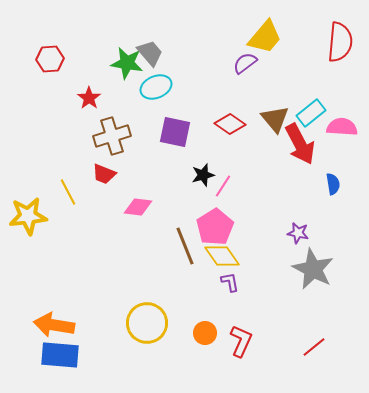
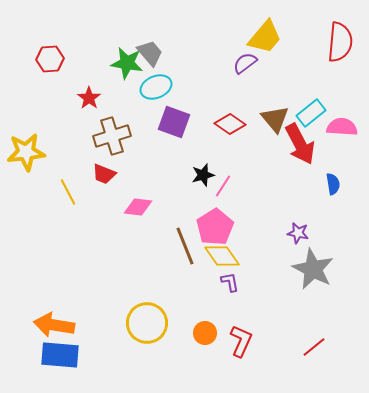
purple square: moved 1 px left, 10 px up; rotated 8 degrees clockwise
yellow star: moved 2 px left, 64 px up
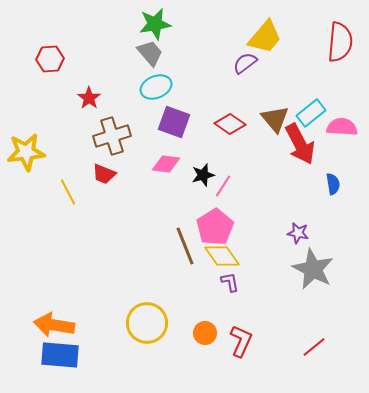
green star: moved 28 px right, 39 px up; rotated 20 degrees counterclockwise
pink diamond: moved 28 px right, 43 px up
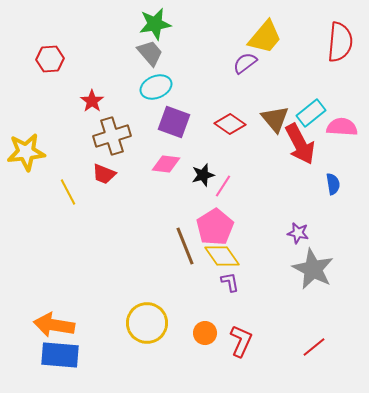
red star: moved 3 px right, 3 px down
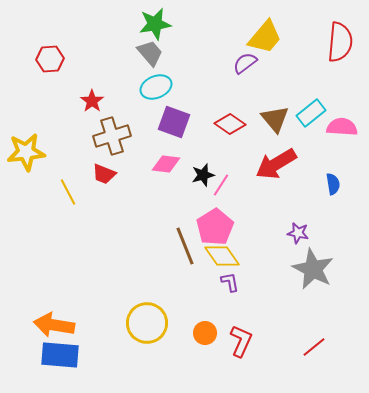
red arrow: moved 24 px left, 20 px down; rotated 87 degrees clockwise
pink line: moved 2 px left, 1 px up
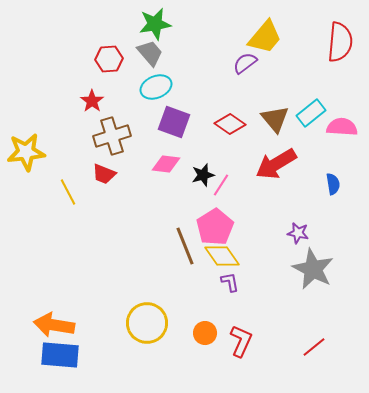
red hexagon: moved 59 px right
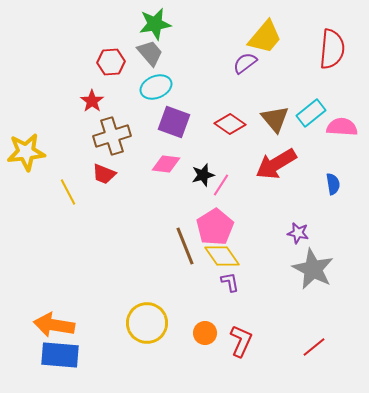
red semicircle: moved 8 px left, 7 px down
red hexagon: moved 2 px right, 3 px down
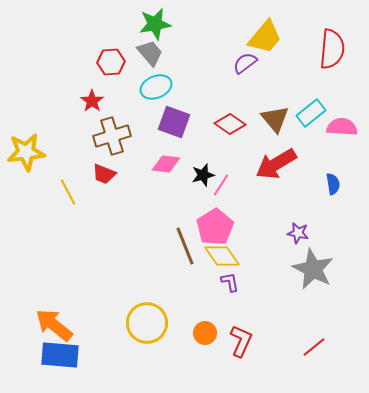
orange arrow: rotated 30 degrees clockwise
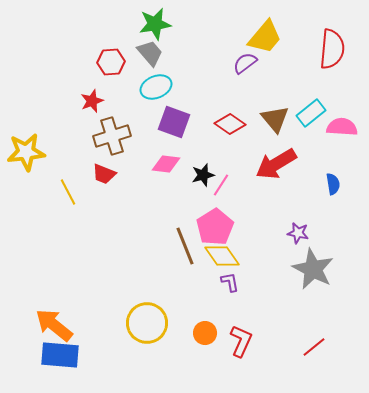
red star: rotated 15 degrees clockwise
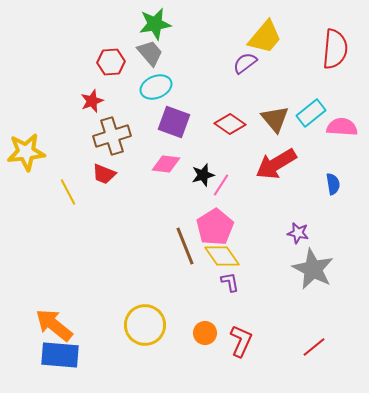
red semicircle: moved 3 px right
yellow circle: moved 2 px left, 2 px down
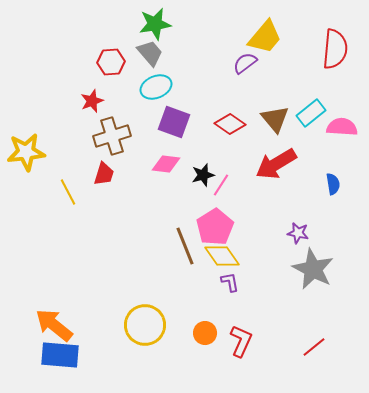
red trapezoid: rotated 95 degrees counterclockwise
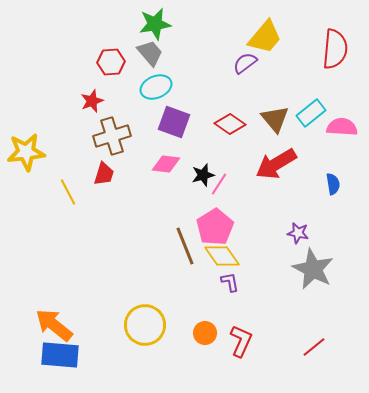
pink line: moved 2 px left, 1 px up
